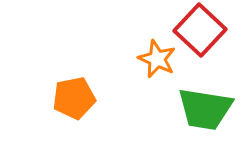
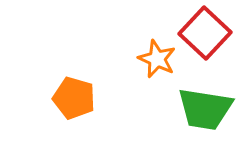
red square: moved 5 px right, 3 px down
orange pentagon: rotated 27 degrees clockwise
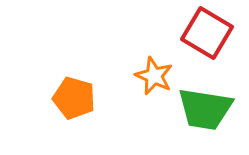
red square: moved 2 px right; rotated 12 degrees counterclockwise
orange star: moved 3 px left, 17 px down
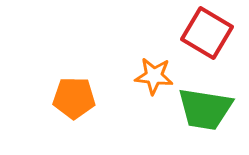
orange star: rotated 18 degrees counterclockwise
orange pentagon: rotated 15 degrees counterclockwise
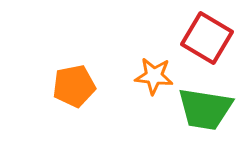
red square: moved 5 px down
orange pentagon: moved 12 px up; rotated 12 degrees counterclockwise
